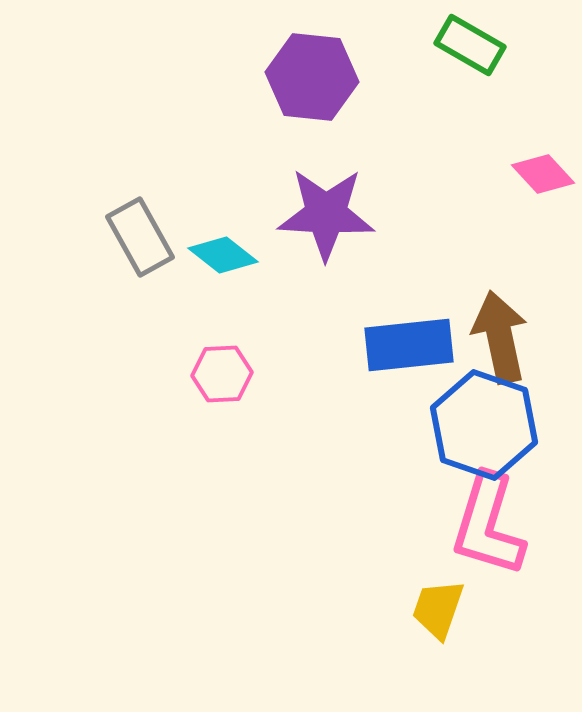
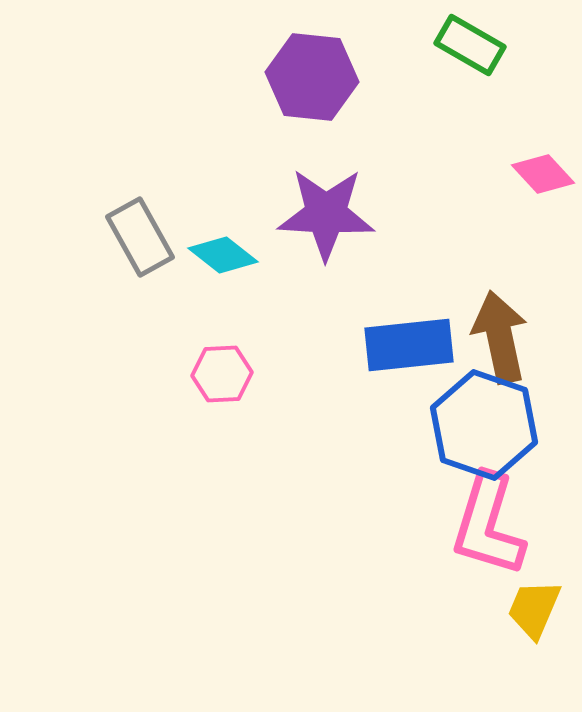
yellow trapezoid: moved 96 px right; rotated 4 degrees clockwise
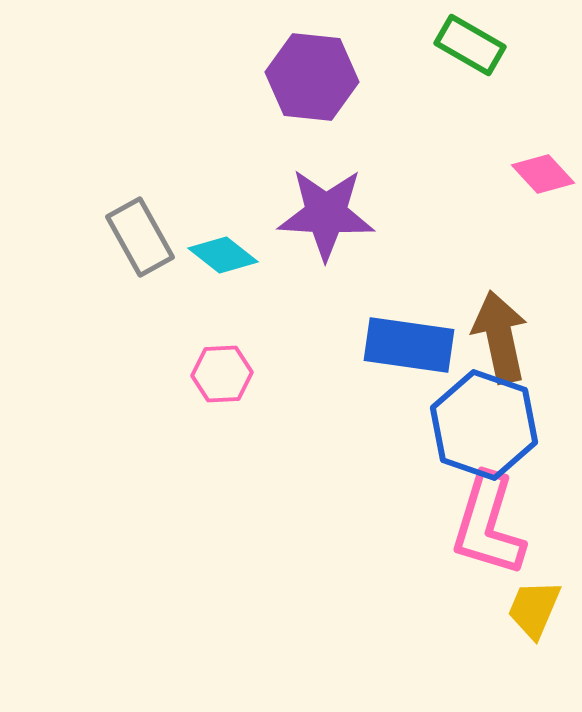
blue rectangle: rotated 14 degrees clockwise
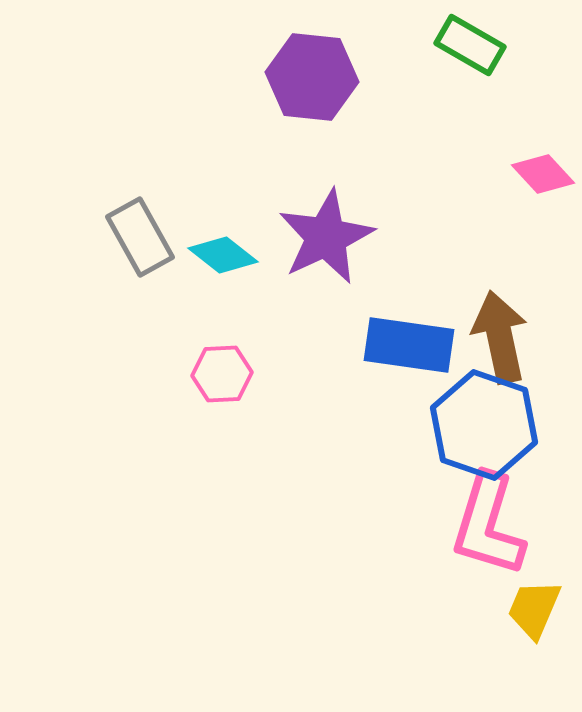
purple star: moved 23 px down; rotated 28 degrees counterclockwise
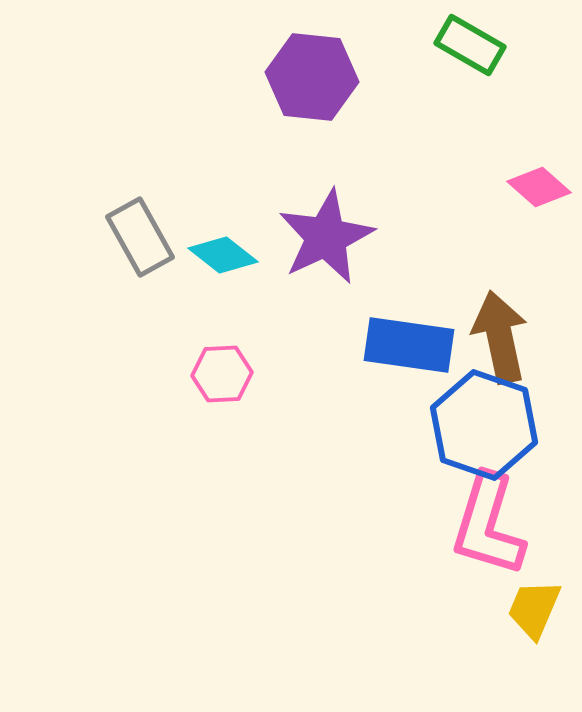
pink diamond: moved 4 px left, 13 px down; rotated 6 degrees counterclockwise
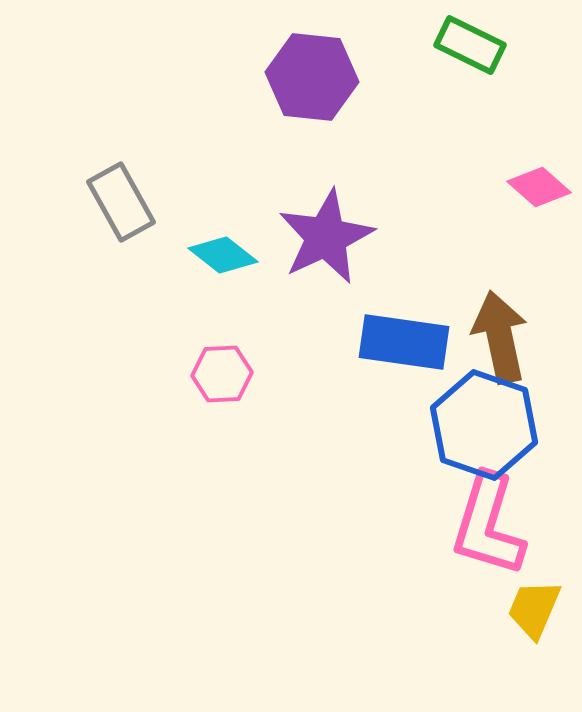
green rectangle: rotated 4 degrees counterclockwise
gray rectangle: moved 19 px left, 35 px up
blue rectangle: moved 5 px left, 3 px up
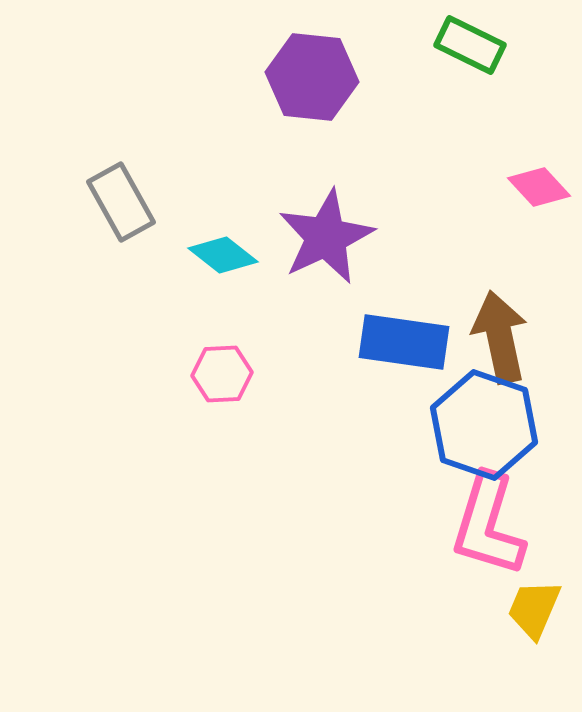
pink diamond: rotated 6 degrees clockwise
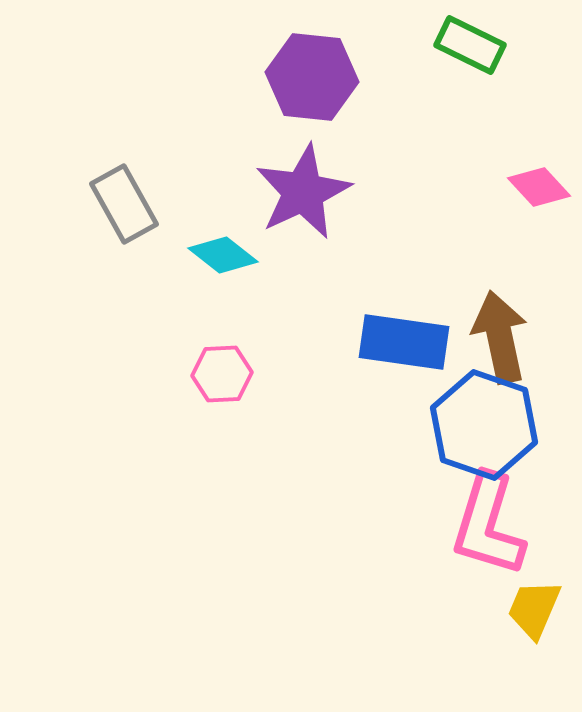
gray rectangle: moved 3 px right, 2 px down
purple star: moved 23 px left, 45 px up
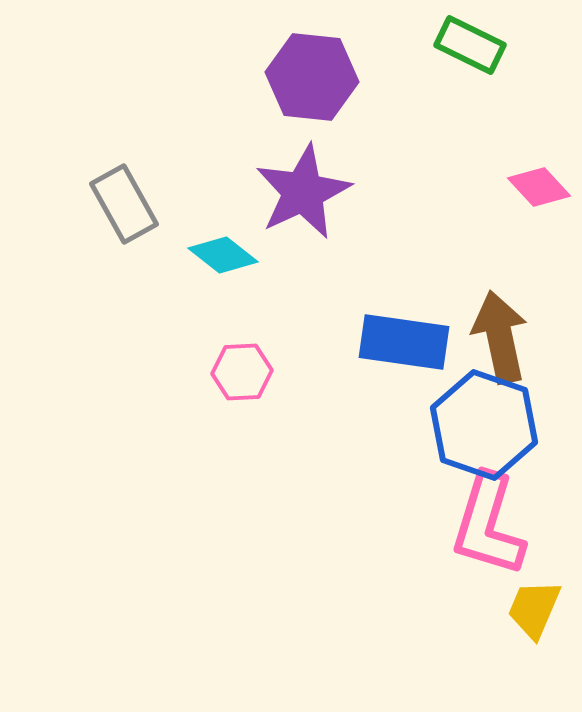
pink hexagon: moved 20 px right, 2 px up
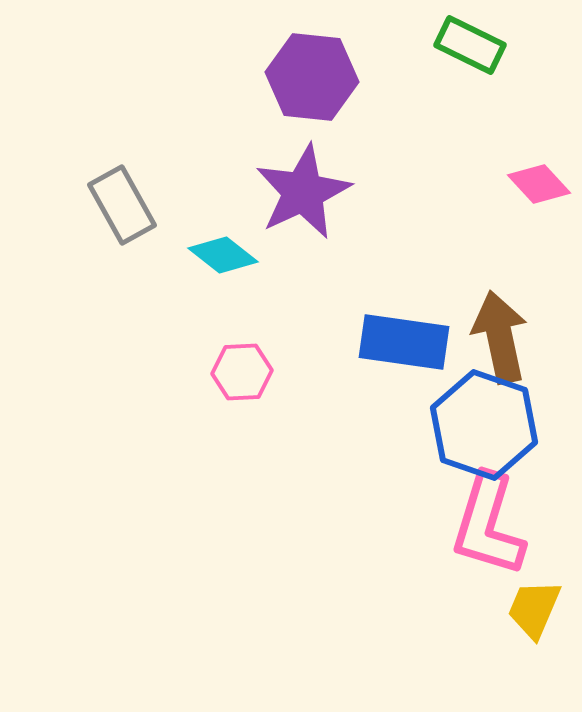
pink diamond: moved 3 px up
gray rectangle: moved 2 px left, 1 px down
